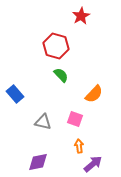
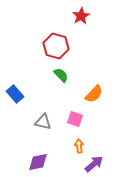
purple arrow: moved 1 px right
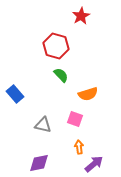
orange semicircle: moved 6 px left; rotated 30 degrees clockwise
gray triangle: moved 3 px down
orange arrow: moved 1 px down
purple diamond: moved 1 px right, 1 px down
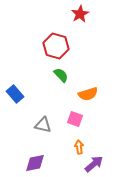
red star: moved 1 px left, 2 px up
purple diamond: moved 4 px left
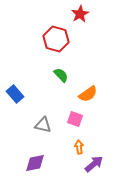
red hexagon: moved 7 px up
orange semicircle: rotated 18 degrees counterclockwise
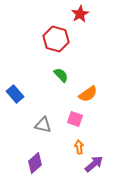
purple diamond: rotated 30 degrees counterclockwise
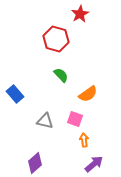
gray triangle: moved 2 px right, 4 px up
orange arrow: moved 5 px right, 7 px up
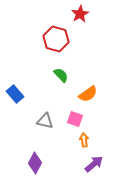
purple diamond: rotated 20 degrees counterclockwise
